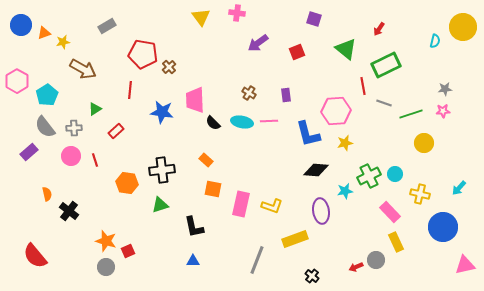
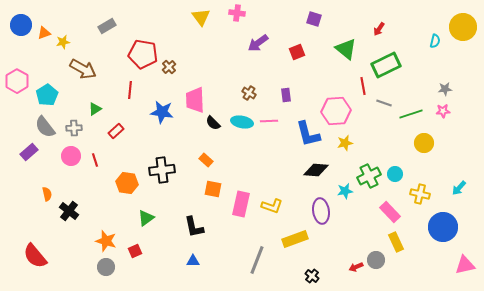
green triangle at (160, 205): moved 14 px left, 13 px down; rotated 18 degrees counterclockwise
red square at (128, 251): moved 7 px right
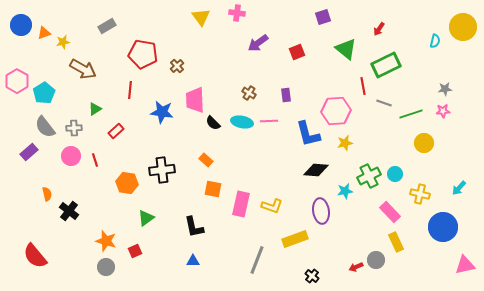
purple square at (314, 19): moved 9 px right, 2 px up; rotated 35 degrees counterclockwise
brown cross at (169, 67): moved 8 px right, 1 px up
cyan pentagon at (47, 95): moved 3 px left, 2 px up
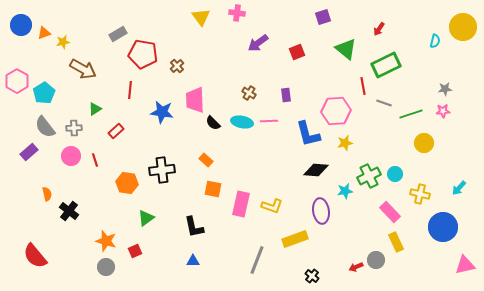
gray rectangle at (107, 26): moved 11 px right, 8 px down
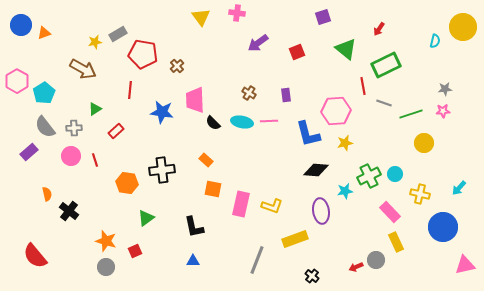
yellow star at (63, 42): moved 32 px right
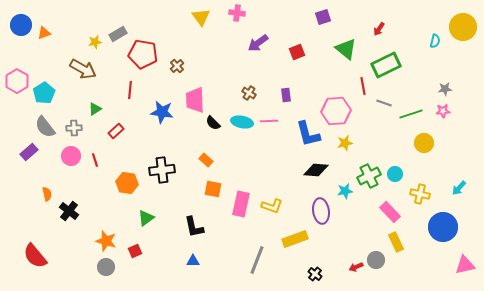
black cross at (312, 276): moved 3 px right, 2 px up
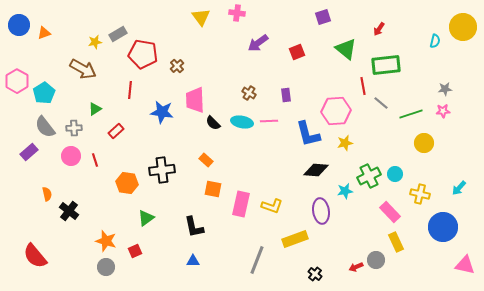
blue circle at (21, 25): moved 2 px left
green rectangle at (386, 65): rotated 20 degrees clockwise
gray line at (384, 103): moved 3 px left; rotated 21 degrees clockwise
pink triangle at (465, 265): rotated 25 degrees clockwise
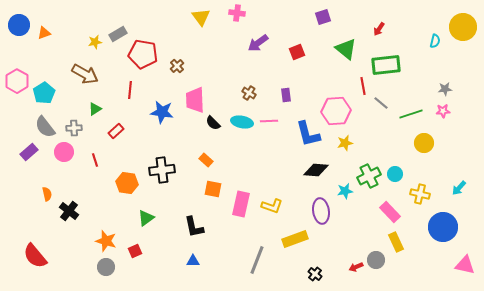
brown arrow at (83, 69): moved 2 px right, 5 px down
pink circle at (71, 156): moved 7 px left, 4 px up
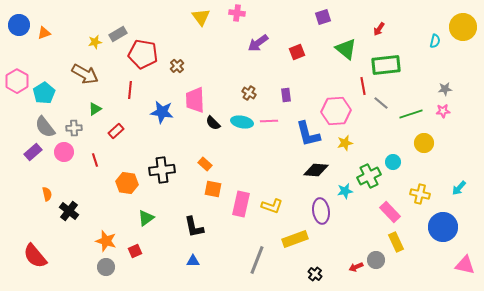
purple rectangle at (29, 152): moved 4 px right
orange rectangle at (206, 160): moved 1 px left, 4 px down
cyan circle at (395, 174): moved 2 px left, 12 px up
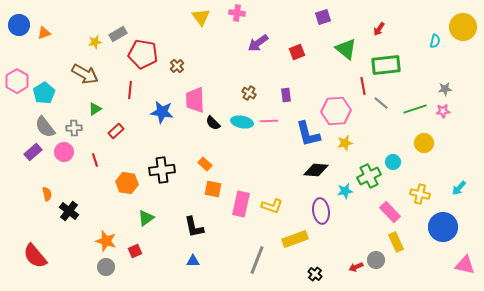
green line at (411, 114): moved 4 px right, 5 px up
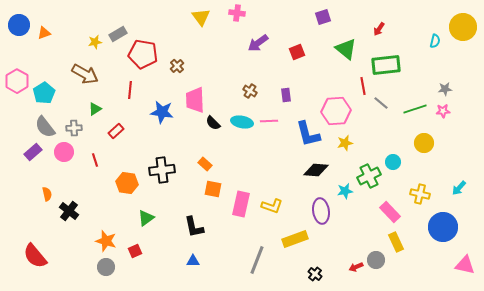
brown cross at (249, 93): moved 1 px right, 2 px up
